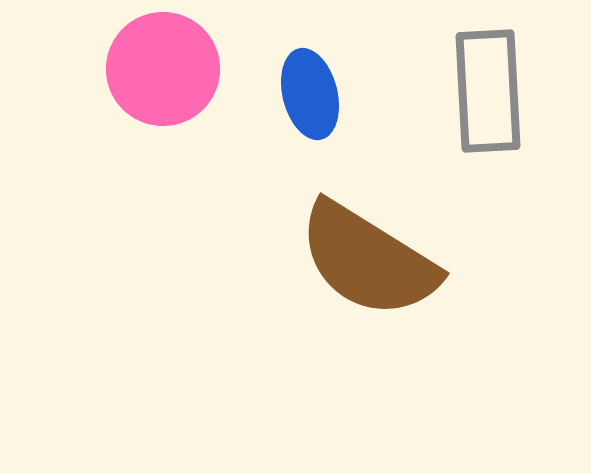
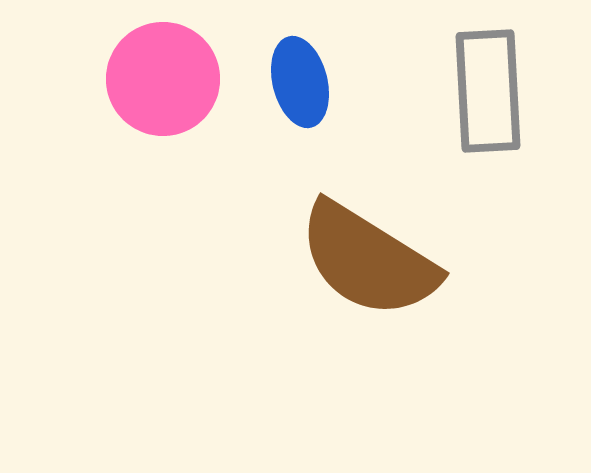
pink circle: moved 10 px down
blue ellipse: moved 10 px left, 12 px up
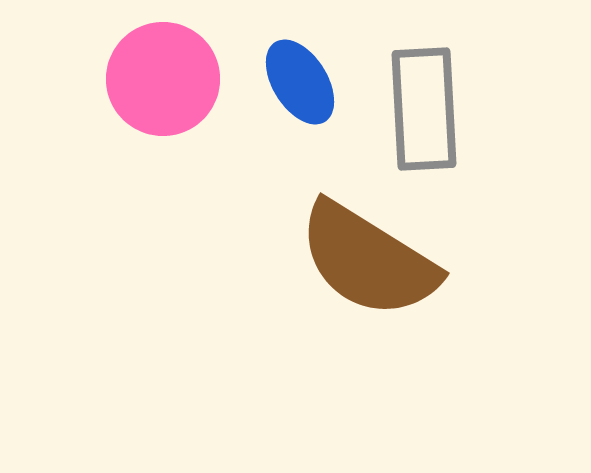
blue ellipse: rotated 18 degrees counterclockwise
gray rectangle: moved 64 px left, 18 px down
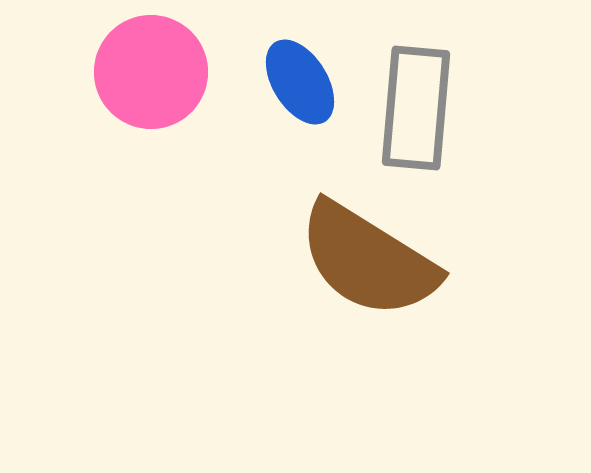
pink circle: moved 12 px left, 7 px up
gray rectangle: moved 8 px left, 1 px up; rotated 8 degrees clockwise
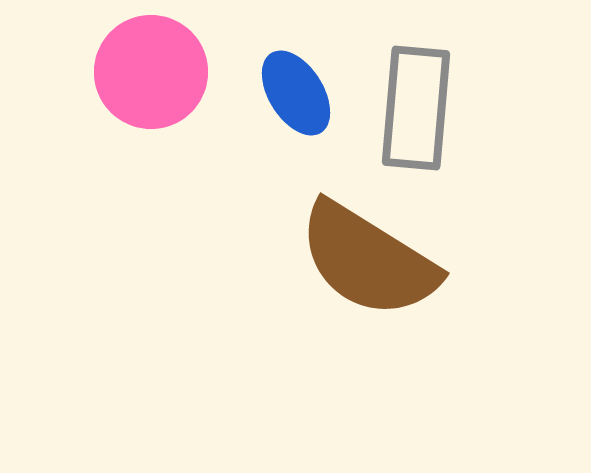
blue ellipse: moved 4 px left, 11 px down
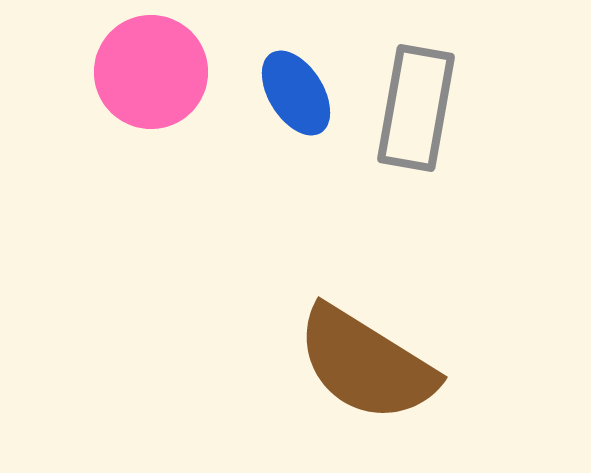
gray rectangle: rotated 5 degrees clockwise
brown semicircle: moved 2 px left, 104 px down
